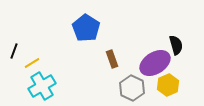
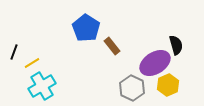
black line: moved 1 px down
brown rectangle: moved 13 px up; rotated 18 degrees counterclockwise
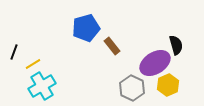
blue pentagon: rotated 24 degrees clockwise
yellow line: moved 1 px right, 1 px down
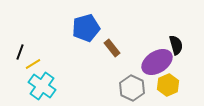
brown rectangle: moved 2 px down
black line: moved 6 px right
purple ellipse: moved 2 px right, 1 px up
cyan cross: rotated 24 degrees counterclockwise
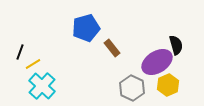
cyan cross: rotated 8 degrees clockwise
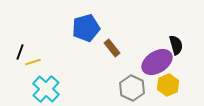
yellow line: moved 2 px up; rotated 14 degrees clockwise
cyan cross: moved 4 px right, 3 px down
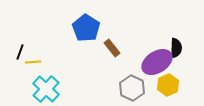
blue pentagon: rotated 24 degrees counterclockwise
black semicircle: moved 3 px down; rotated 18 degrees clockwise
yellow line: rotated 14 degrees clockwise
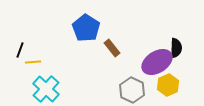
black line: moved 2 px up
gray hexagon: moved 2 px down
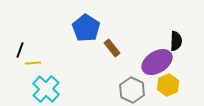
black semicircle: moved 7 px up
yellow line: moved 1 px down
